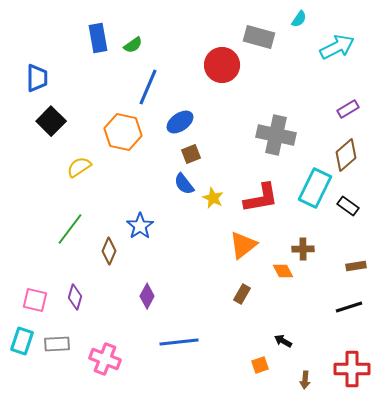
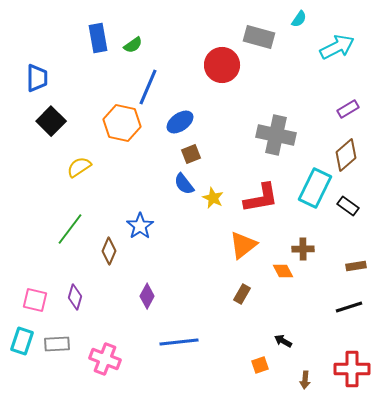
orange hexagon at (123, 132): moved 1 px left, 9 px up
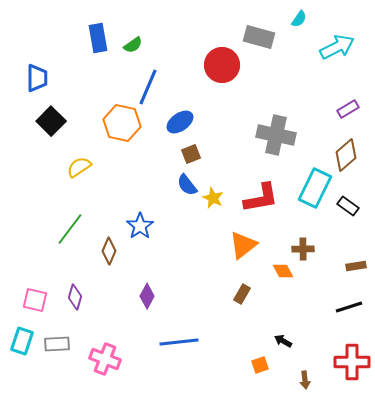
blue semicircle at (184, 184): moved 3 px right, 1 px down
red cross at (352, 369): moved 7 px up
brown arrow at (305, 380): rotated 12 degrees counterclockwise
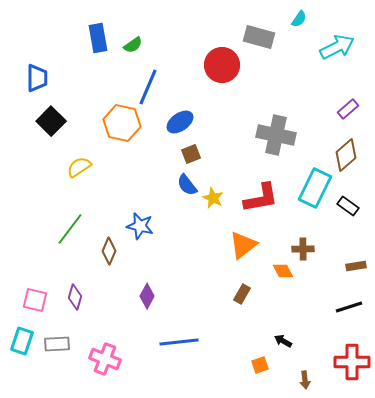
purple rectangle at (348, 109): rotated 10 degrees counterclockwise
blue star at (140, 226): rotated 24 degrees counterclockwise
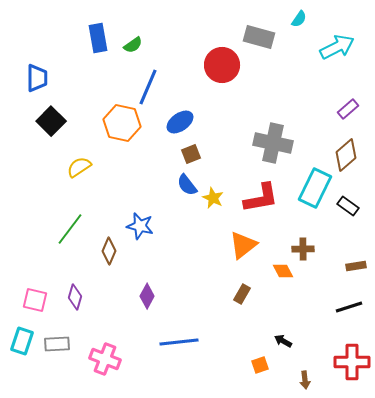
gray cross at (276, 135): moved 3 px left, 8 px down
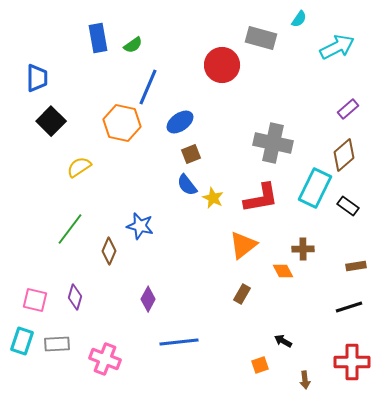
gray rectangle at (259, 37): moved 2 px right, 1 px down
brown diamond at (346, 155): moved 2 px left
purple diamond at (147, 296): moved 1 px right, 3 px down
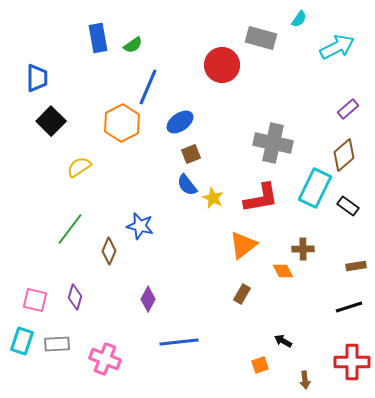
orange hexagon at (122, 123): rotated 21 degrees clockwise
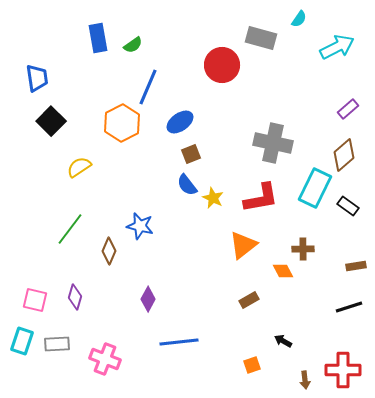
blue trapezoid at (37, 78): rotated 8 degrees counterclockwise
brown rectangle at (242, 294): moved 7 px right, 6 px down; rotated 30 degrees clockwise
red cross at (352, 362): moved 9 px left, 8 px down
orange square at (260, 365): moved 8 px left
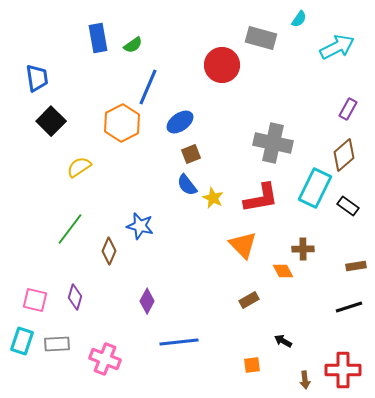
purple rectangle at (348, 109): rotated 20 degrees counterclockwise
orange triangle at (243, 245): rotated 36 degrees counterclockwise
purple diamond at (148, 299): moved 1 px left, 2 px down
orange square at (252, 365): rotated 12 degrees clockwise
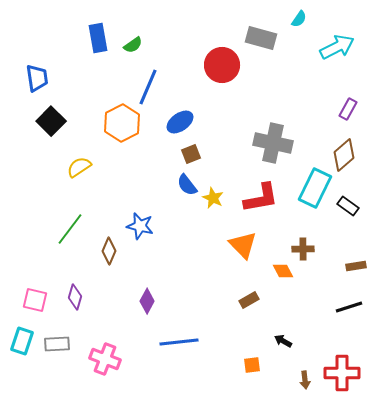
red cross at (343, 370): moved 1 px left, 3 px down
